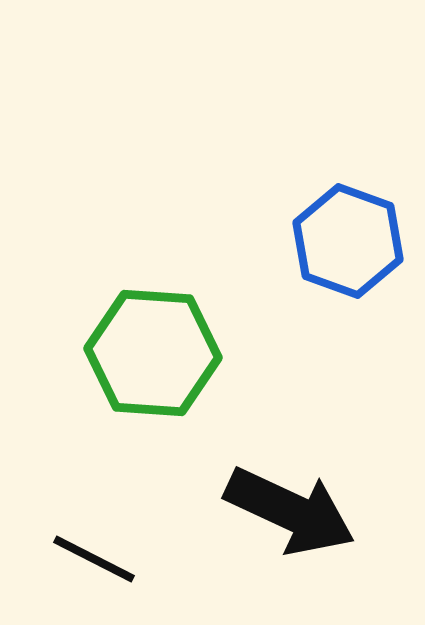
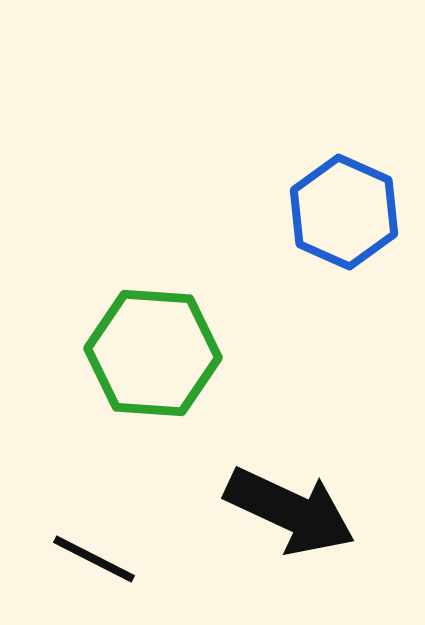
blue hexagon: moved 4 px left, 29 px up; rotated 4 degrees clockwise
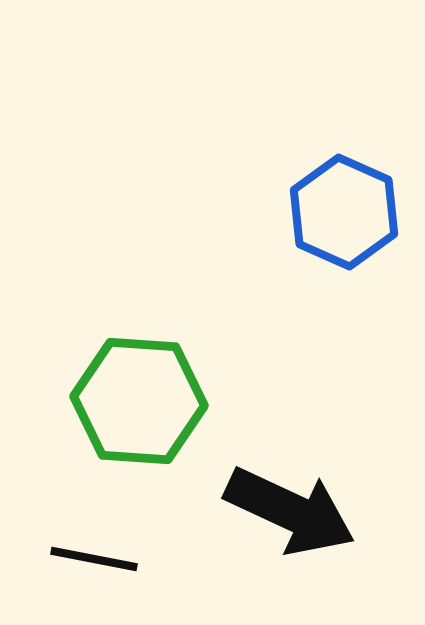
green hexagon: moved 14 px left, 48 px down
black line: rotated 16 degrees counterclockwise
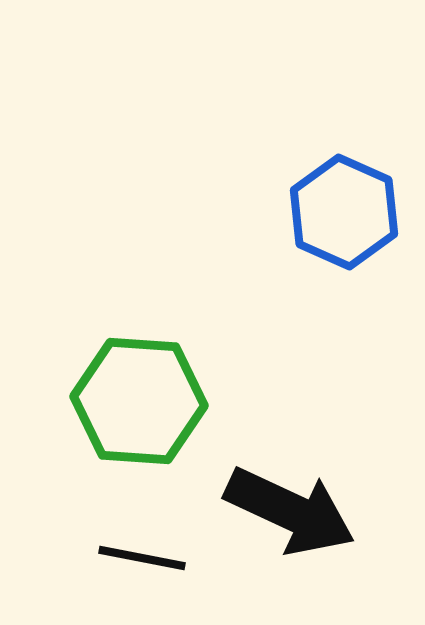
black line: moved 48 px right, 1 px up
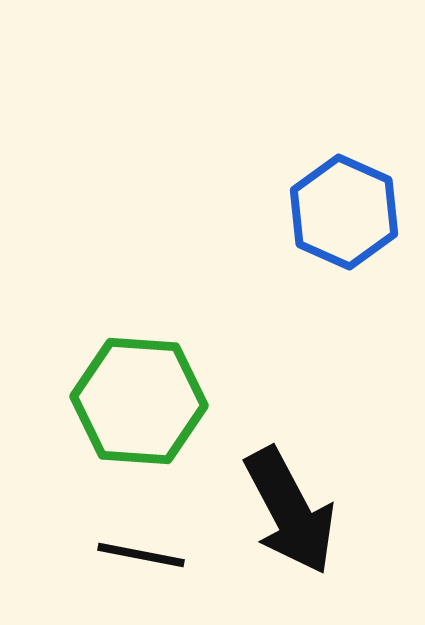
black arrow: rotated 37 degrees clockwise
black line: moved 1 px left, 3 px up
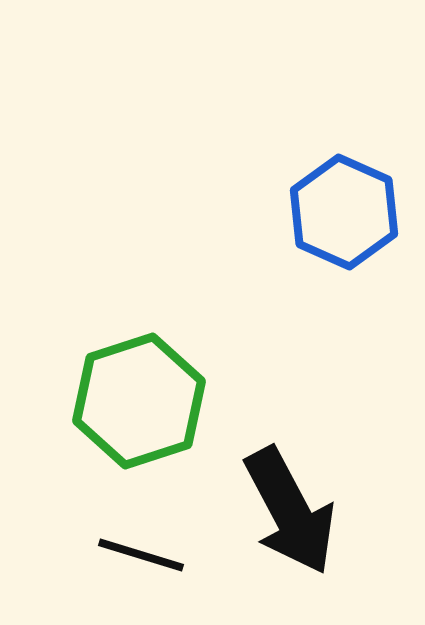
green hexagon: rotated 22 degrees counterclockwise
black line: rotated 6 degrees clockwise
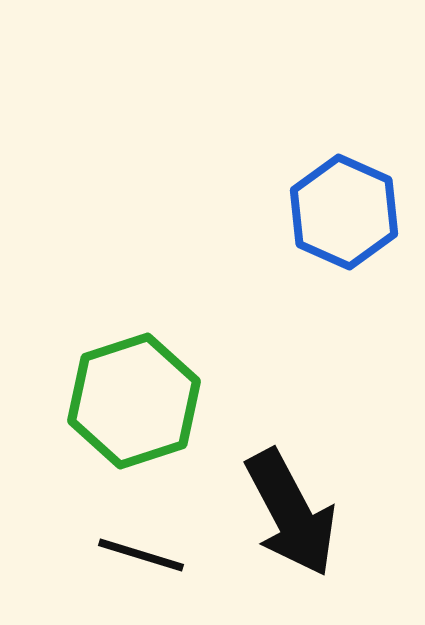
green hexagon: moved 5 px left
black arrow: moved 1 px right, 2 px down
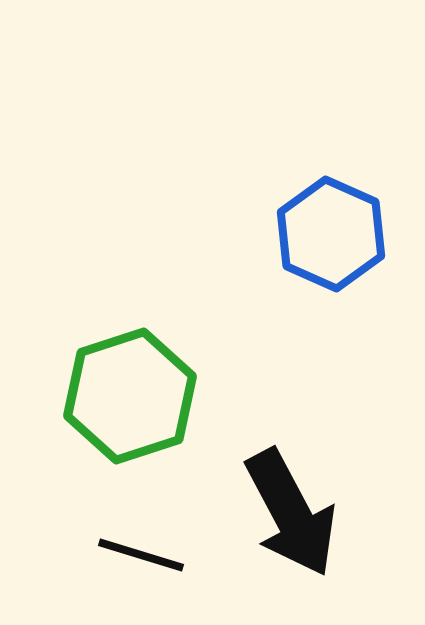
blue hexagon: moved 13 px left, 22 px down
green hexagon: moved 4 px left, 5 px up
